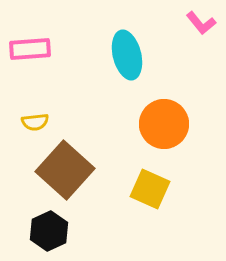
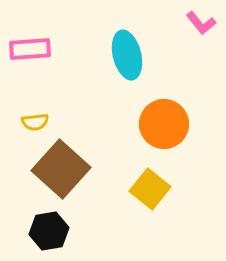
brown square: moved 4 px left, 1 px up
yellow square: rotated 15 degrees clockwise
black hexagon: rotated 15 degrees clockwise
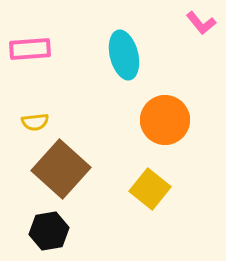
cyan ellipse: moved 3 px left
orange circle: moved 1 px right, 4 px up
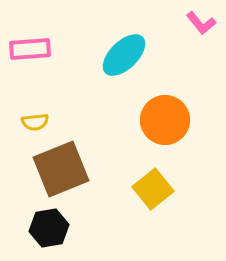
cyan ellipse: rotated 60 degrees clockwise
brown square: rotated 26 degrees clockwise
yellow square: moved 3 px right; rotated 12 degrees clockwise
black hexagon: moved 3 px up
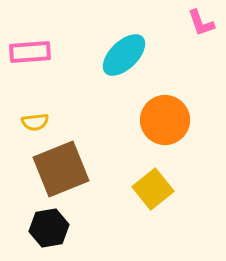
pink L-shape: rotated 20 degrees clockwise
pink rectangle: moved 3 px down
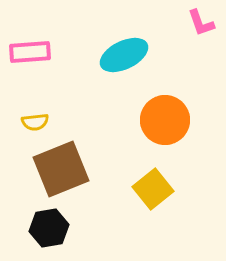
cyan ellipse: rotated 18 degrees clockwise
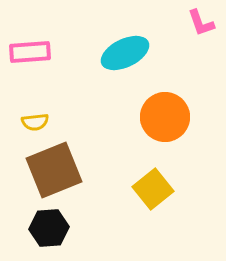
cyan ellipse: moved 1 px right, 2 px up
orange circle: moved 3 px up
brown square: moved 7 px left, 1 px down
black hexagon: rotated 6 degrees clockwise
